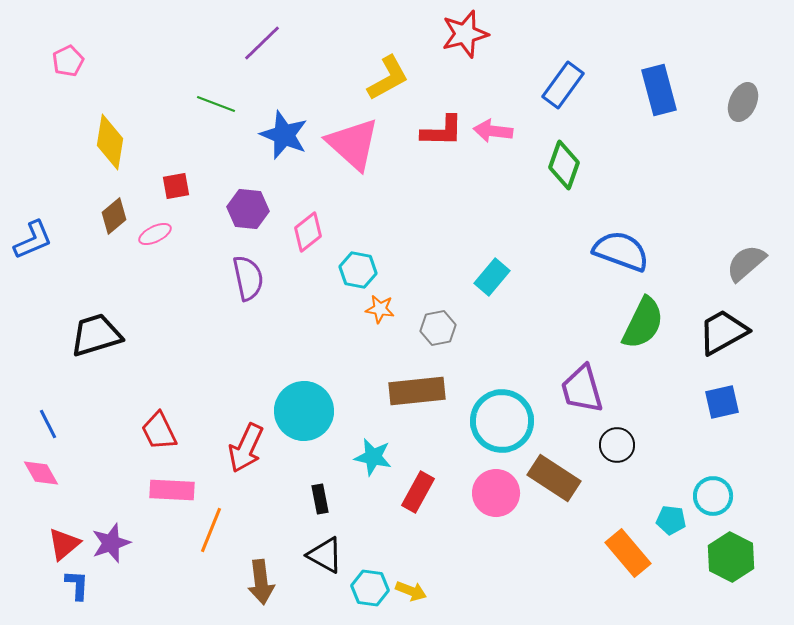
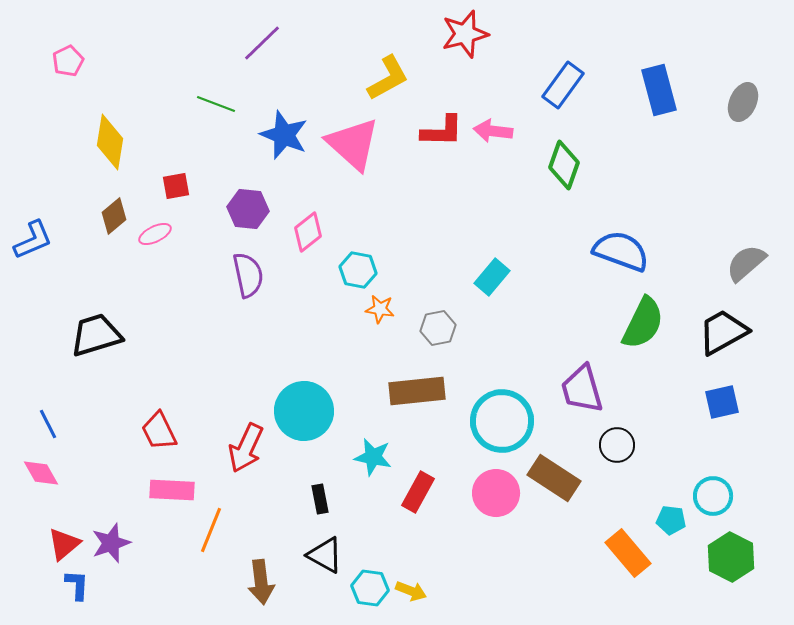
purple semicircle at (248, 278): moved 3 px up
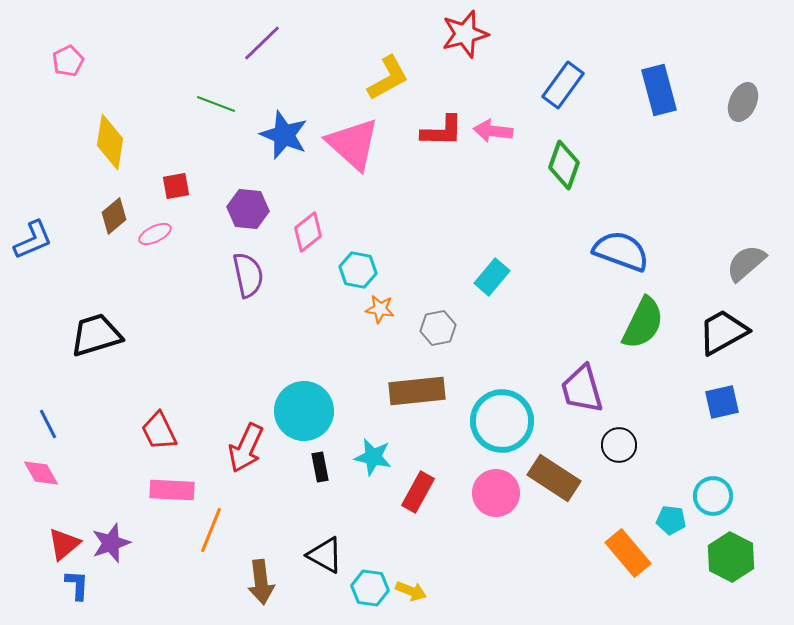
black circle at (617, 445): moved 2 px right
black rectangle at (320, 499): moved 32 px up
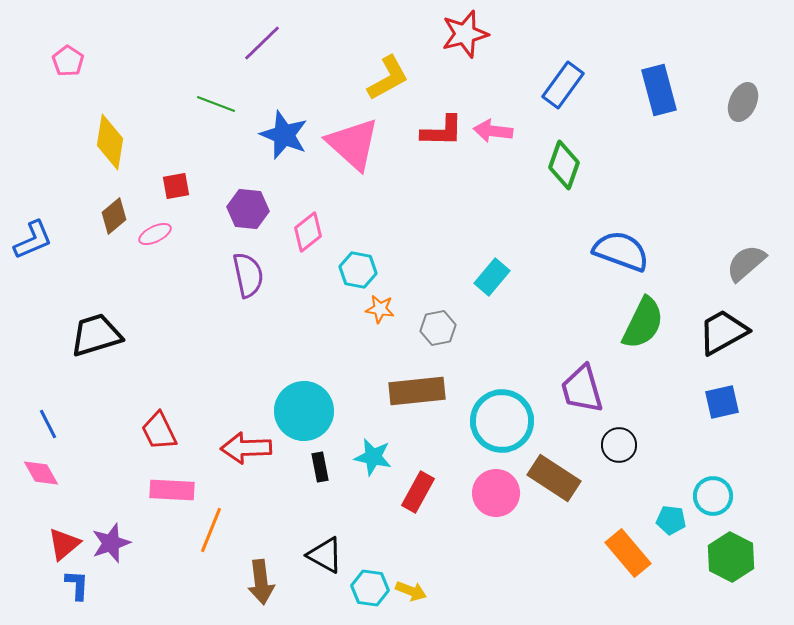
pink pentagon at (68, 61): rotated 12 degrees counterclockwise
red arrow at (246, 448): rotated 63 degrees clockwise
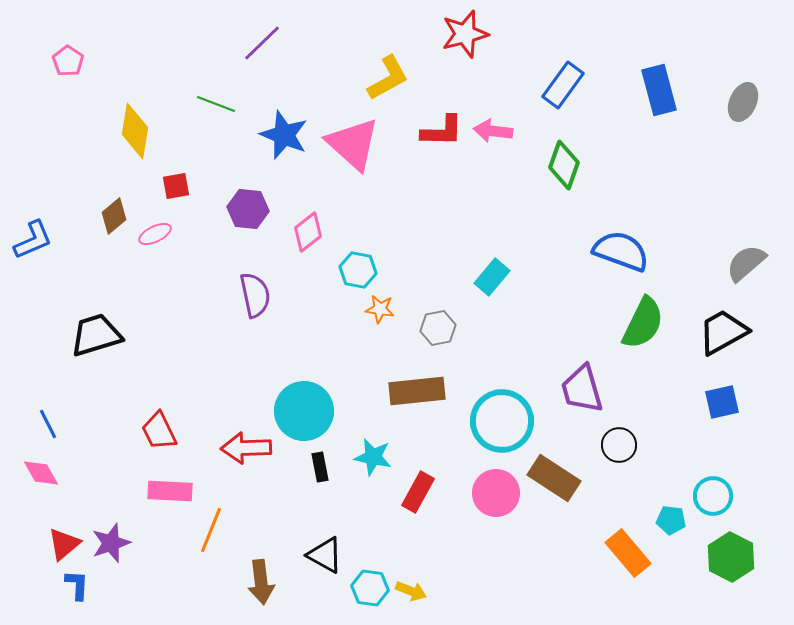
yellow diamond at (110, 142): moved 25 px right, 11 px up
purple semicircle at (248, 275): moved 7 px right, 20 px down
pink rectangle at (172, 490): moved 2 px left, 1 px down
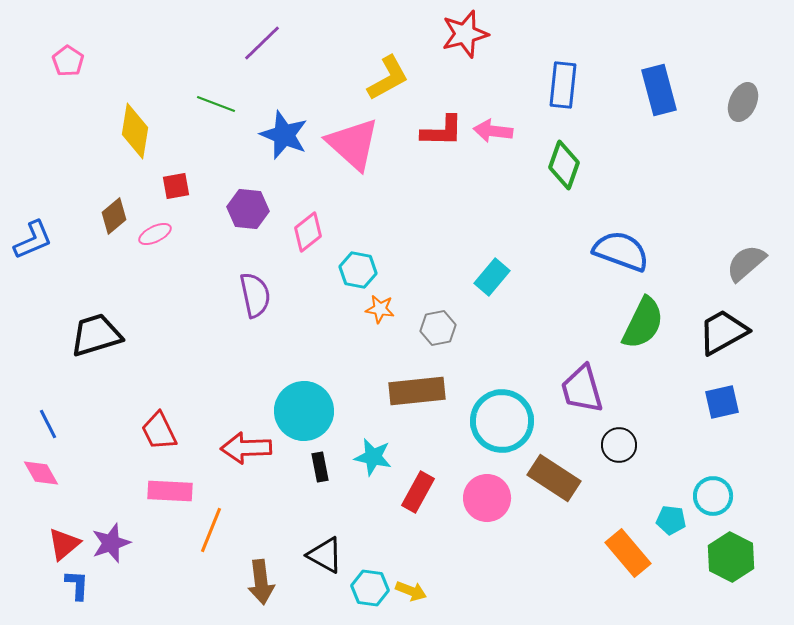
blue rectangle at (563, 85): rotated 30 degrees counterclockwise
pink circle at (496, 493): moved 9 px left, 5 px down
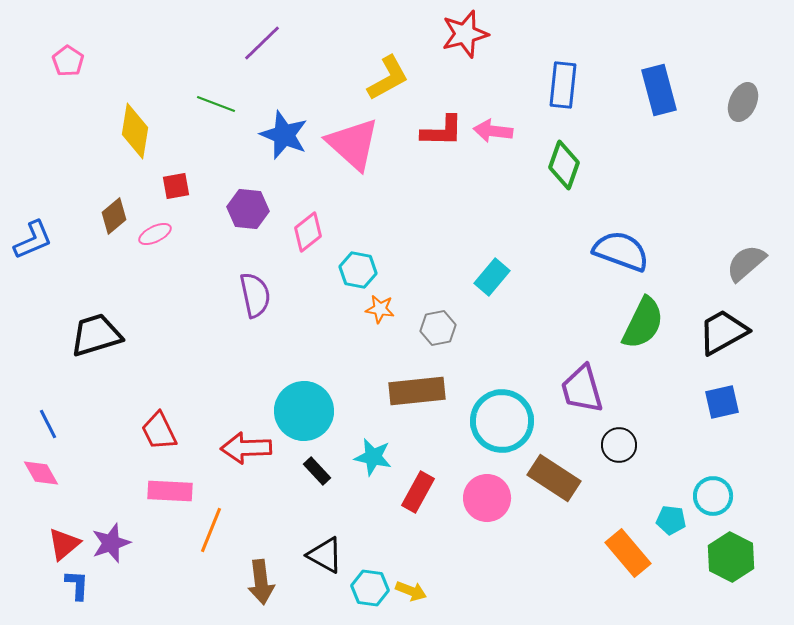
black rectangle at (320, 467): moved 3 px left, 4 px down; rotated 32 degrees counterclockwise
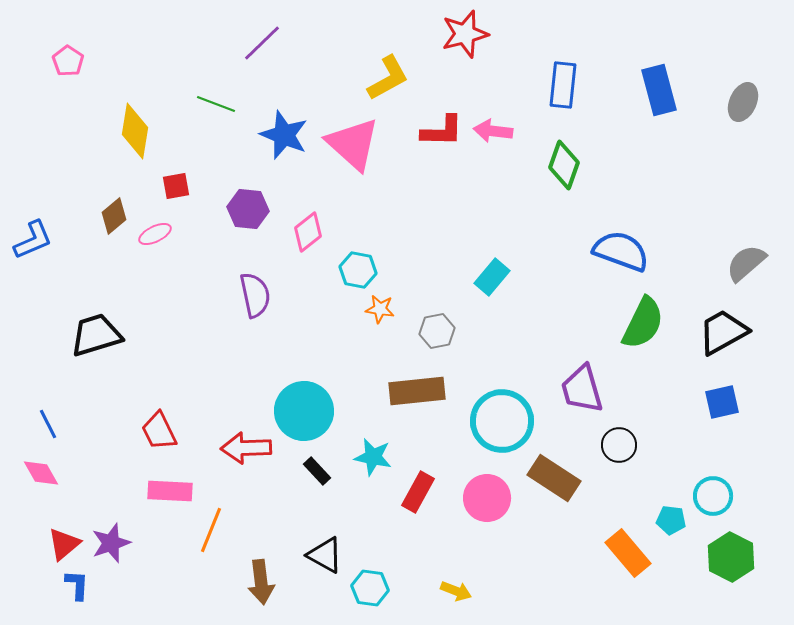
gray hexagon at (438, 328): moved 1 px left, 3 px down
yellow arrow at (411, 591): moved 45 px right
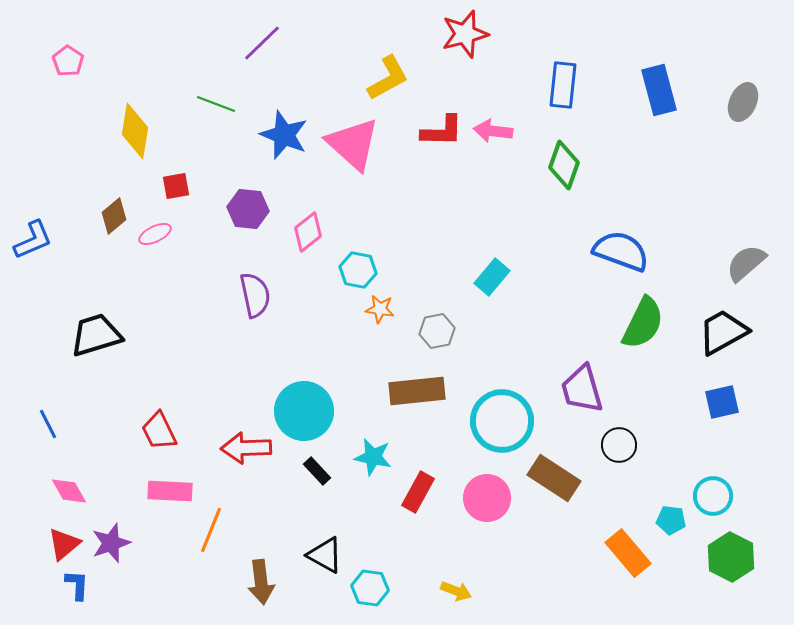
pink diamond at (41, 473): moved 28 px right, 18 px down
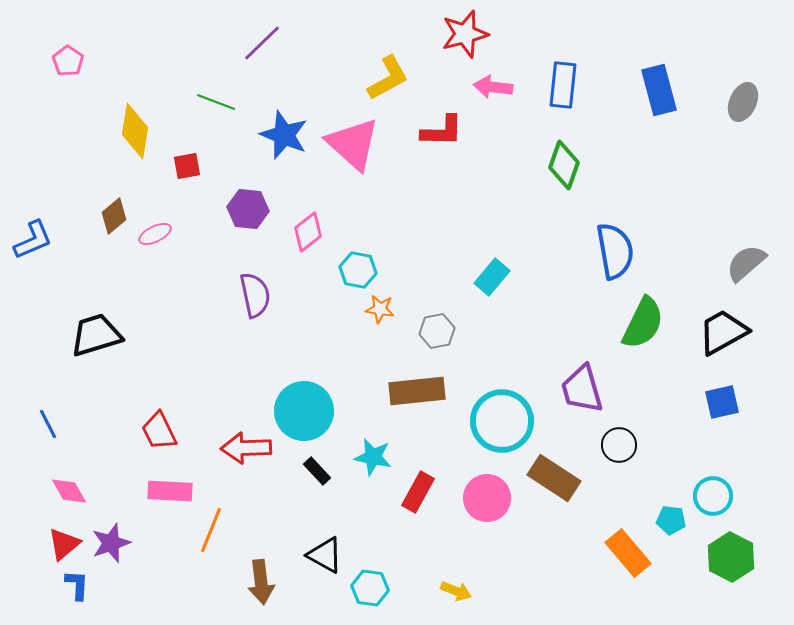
green line at (216, 104): moved 2 px up
pink arrow at (493, 131): moved 44 px up
red square at (176, 186): moved 11 px right, 20 px up
blue semicircle at (621, 251): moved 6 px left; rotated 60 degrees clockwise
